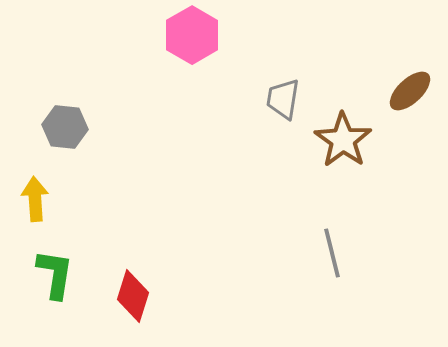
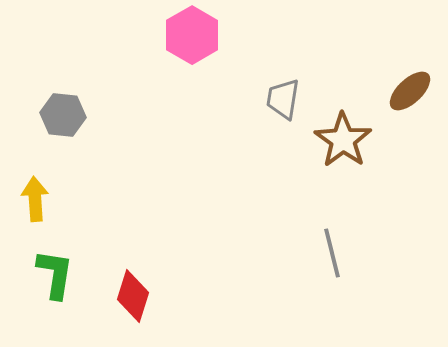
gray hexagon: moved 2 px left, 12 px up
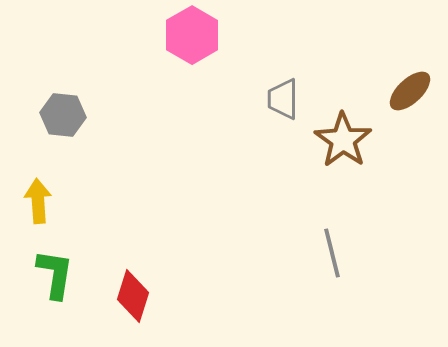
gray trapezoid: rotated 9 degrees counterclockwise
yellow arrow: moved 3 px right, 2 px down
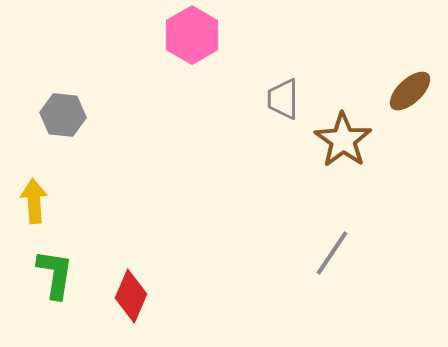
yellow arrow: moved 4 px left
gray line: rotated 48 degrees clockwise
red diamond: moved 2 px left; rotated 6 degrees clockwise
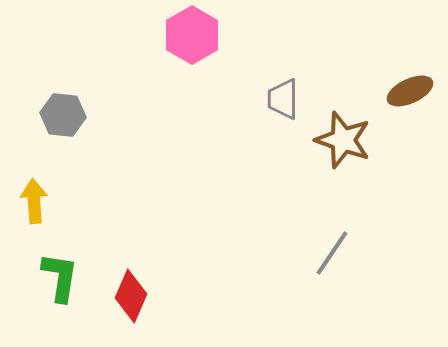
brown ellipse: rotated 18 degrees clockwise
brown star: rotated 16 degrees counterclockwise
green L-shape: moved 5 px right, 3 px down
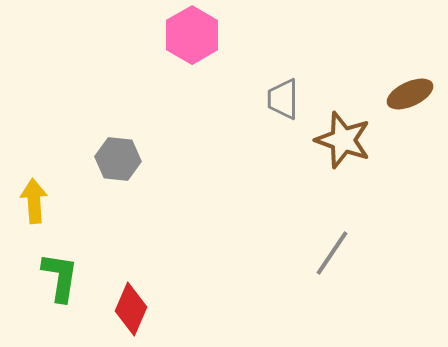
brown ellipse: moved 3 px down
gray hexagon: moved 55 px right, 44 px down
red diamond: moved 13 px down
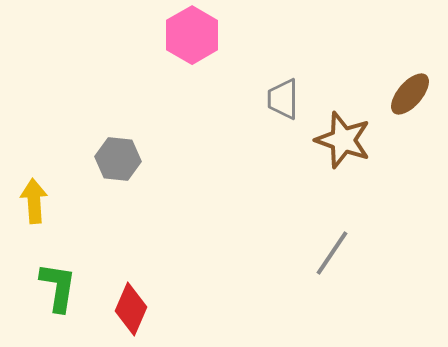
brown ellipse: rotated 24 degrees counterclockwise
green L-shape: moved 2 px left, 10 px down
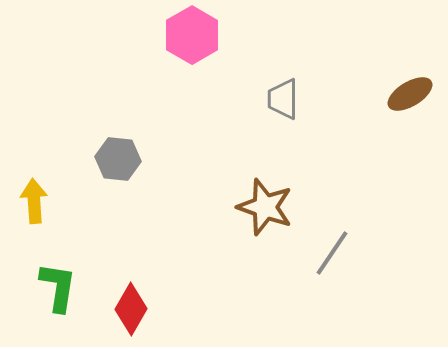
brown ellipse: rotated 18 degrees clockwise
brown star: moved 78 px left, 67 px down
red diamond: rotated 6 degrees clockwise
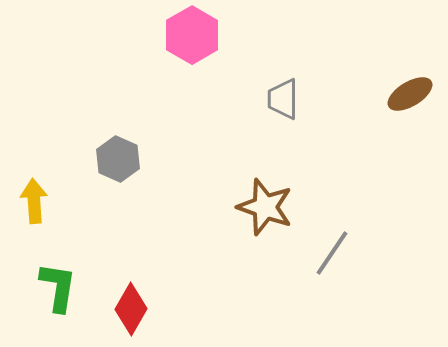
gray hexagon: rotated 18 degrees clockwise
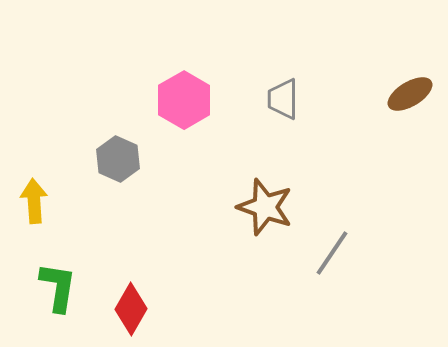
pink hexagon: moved 8 px left, 65 px down
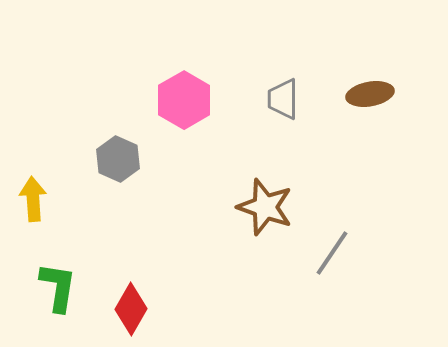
brown ellipse: moved 40 px left; rotated 21 degrees clockwise
yellow arrow: moved 1 px left, 2 px up
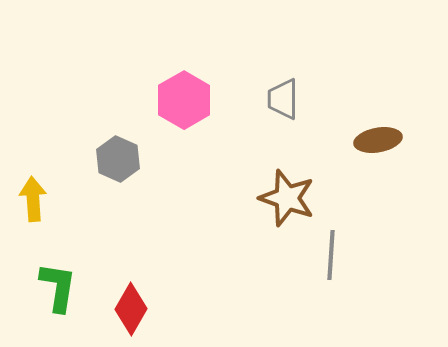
brown ellipse: moved 8 px right, 46 px down
brown star: moved 22 px right, 9 px up
gray line: moved 1 px left, 2 px down; rotated 30 degrees counterclockwise
